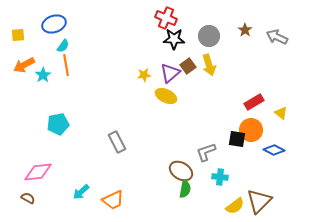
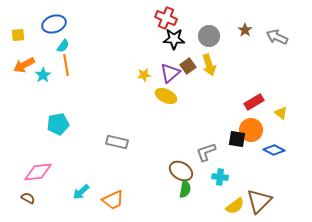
gray rectangle: rotated 50 degrees counterclockwise
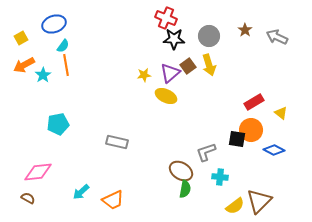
yellow square: moved 3 px right, 3 px down; rotated 24 degrees counterclockwise
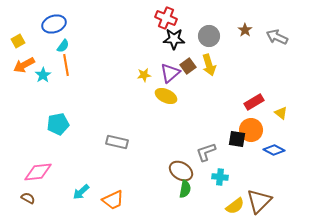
yellow square: moved 3 px left, 3 px down
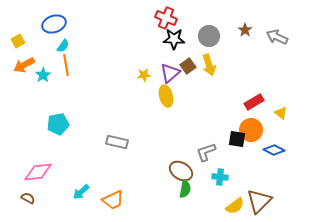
yellow ellipse: rotated 50 degrees clockwise
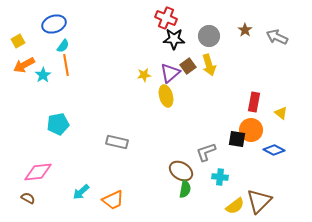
red rectangle: rotated 48 degrees counterclockwise
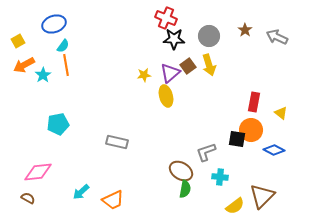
brown triangle: moved 3 px right, 5 px up
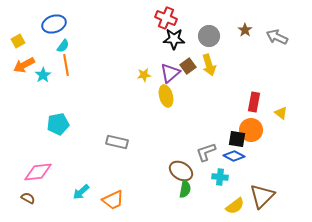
blue diamond: moved 40 px left, 6 px down
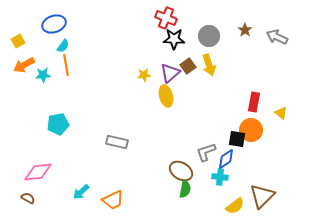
cyan star: rotated 28 degrees clockwise
blue diamond: moved 8 px left, 3 px down; rotated 60 degrees counterclockwise
